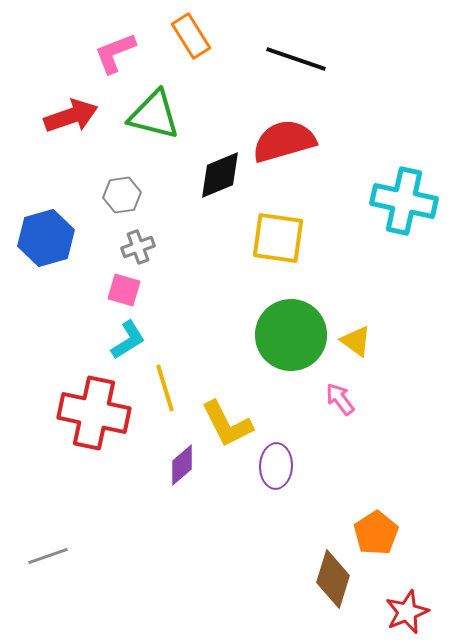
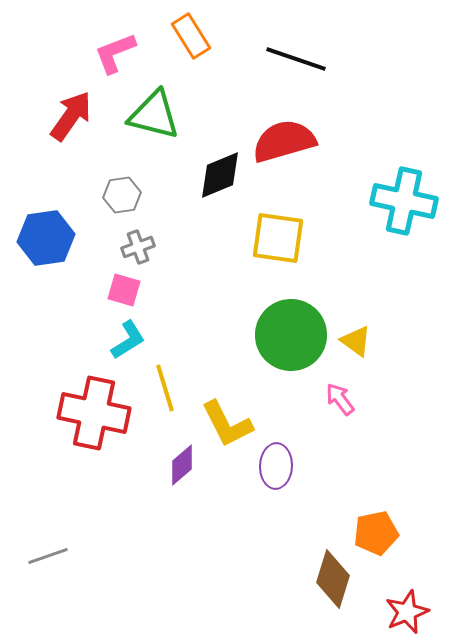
red arrow: rotated 36 degrees counterclockwise
blue hexagon: rotated 8 degrees clockwise
orange pentagon: rotated 21 degrees clockwise
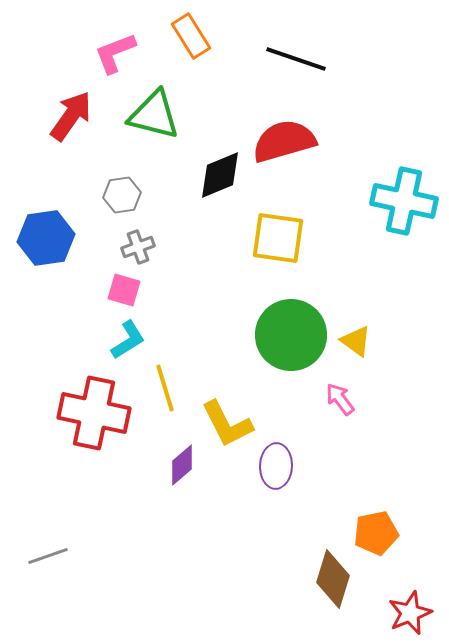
red star: moved 3 px right, 1 px down
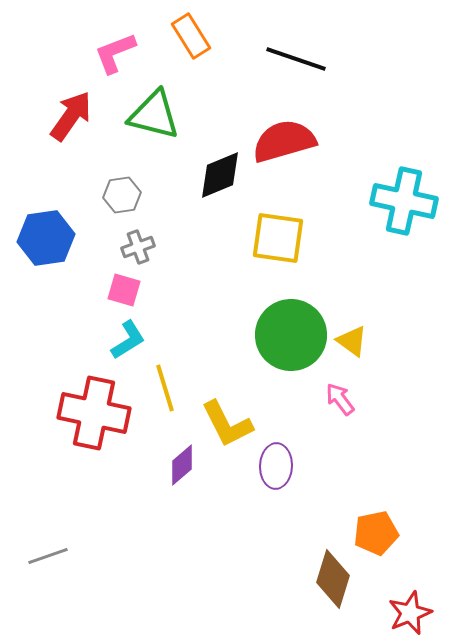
yellow triangle: moved 4 px left
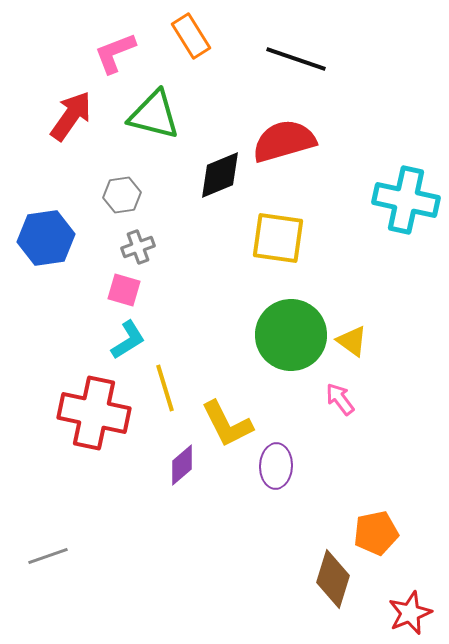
cyan cross: moved 2 px right, 1 px up
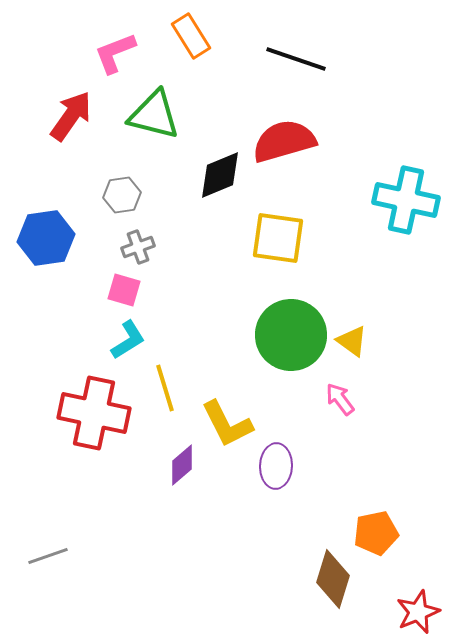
red star: moved 8 px right, 1 px up
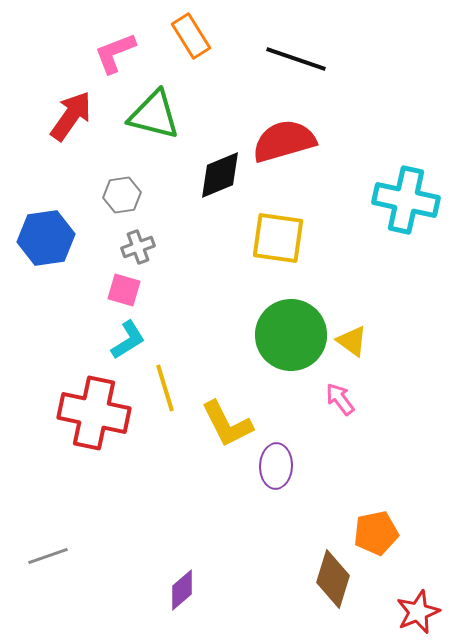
purple diamond: moved 125 px down
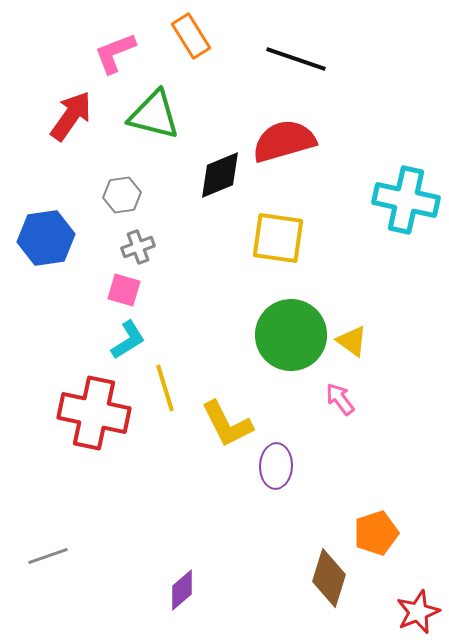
orange pentagon: rotated 6 degrees counterclockwise
brown diamond: moved 4 px left, 1 px up
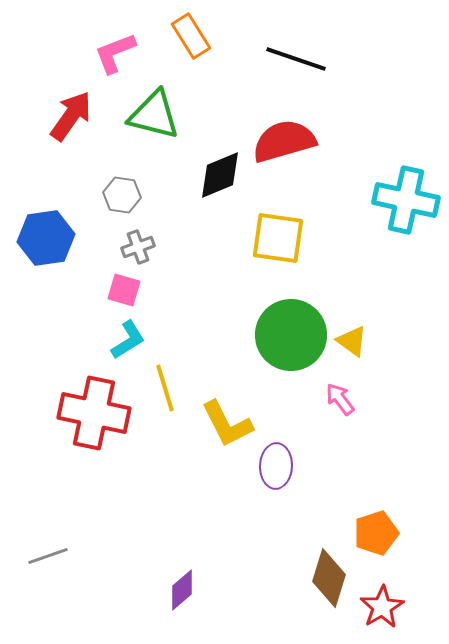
gray hexagon: rotated 18 degrees clockwise
red star: moved 36 px left, 5 px up; rotated 9 degrees counterclockwise
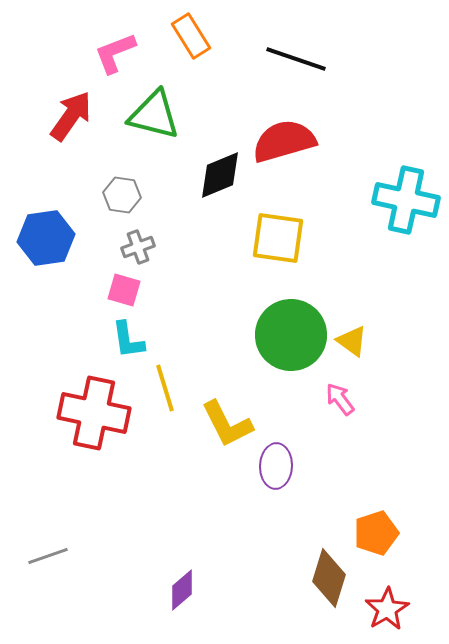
cyan L-shape: rotated 114 degrees clockwise
red star: moved 5 px right, 2 px down
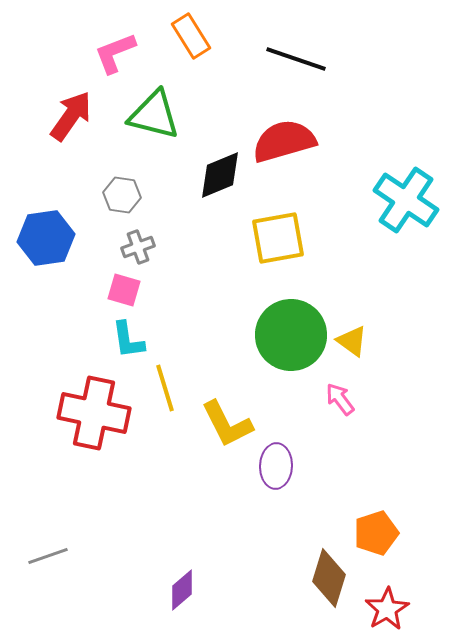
cyan cross: rotated 22 degrees clockwise
yellow square: rotated 18 degrees counterclockwise
